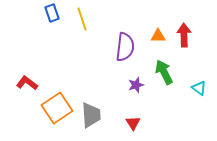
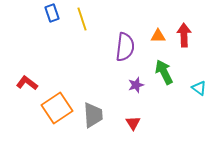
gray trapezoid: moved 2 px right
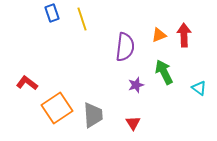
orange triangle: moved 1 px right, 1 px up; rotated 21 degrees counterclockwise
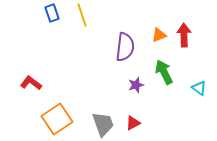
yellow line: moved 4 px up
red L-shape: moved 4 px right
orange square: moved 11 px down
gray trapezoid: moved 10 px right, 9 px down; rotated 16 degrees counterclockwise
red triangle: rotated 35 degrees clockwise
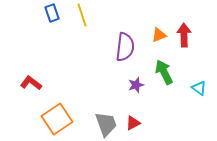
gray trapezoid: moved 3 px right
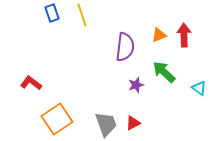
green arrow: rotated 20 degrees counterclockwise
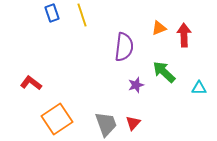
orange triangle: moved 7 px up
purple semicircle: moved 1 px left
cyan triangle: rotated 35 degrees counterclockwise
red triangle: rotated 21 degrees counterclockwise
